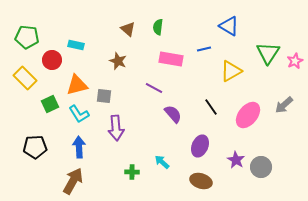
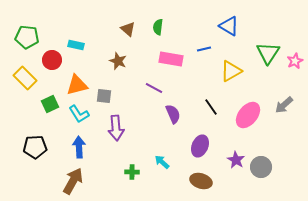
purple semicircle: rotated 18 degrees clockwise
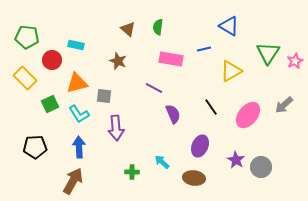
orange triangle: moved 2 px up
brown ellipse: moved 7 px left, 3 px up; rotated 10 degrees counterclockwise
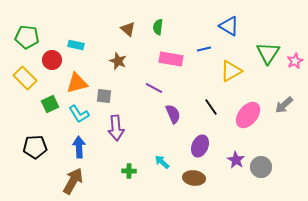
green cross: moved 3 px left, 1 px up
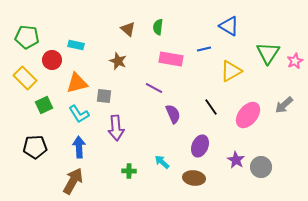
green square: moved 6 px left, 1 px down
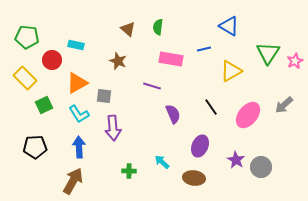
orange triangle: rotated 15 degrees counterclockwise
purple line: moved 2 px left, 2 px up; rotated 12 degrees counterclockwise
purple arrow: moved 3 px left
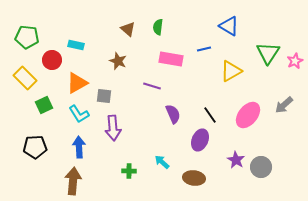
black line: moved 1 px left, 8 px down
purple ellipse: moved 6 px up
brown arrow: rotated 24 degrees counterclockwise
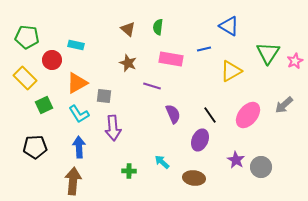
brown star: moved 10 px right, 2 px down
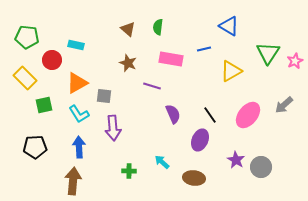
green square: rotated 12 degrees clockwise
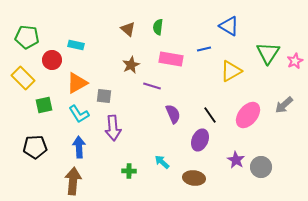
brown star: moved 3 px right, 2 px down; rotated 24 degrees clockwise
yellow rectangle: moved 2 px left
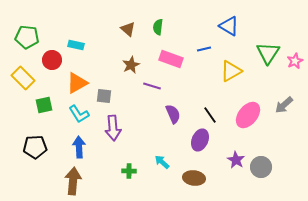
pink rectangle: rotated 10 degrees clockwise
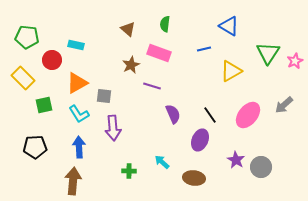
green semicircle: moved 7 px right, 3 px up
pink rectangle: moved 12 px left, 6 px up
